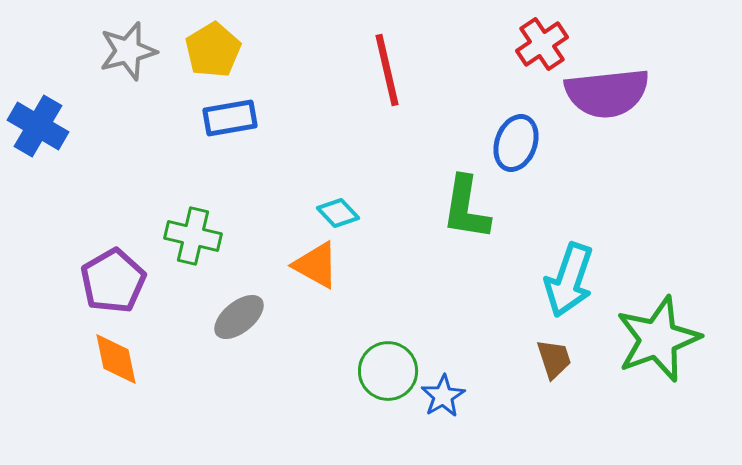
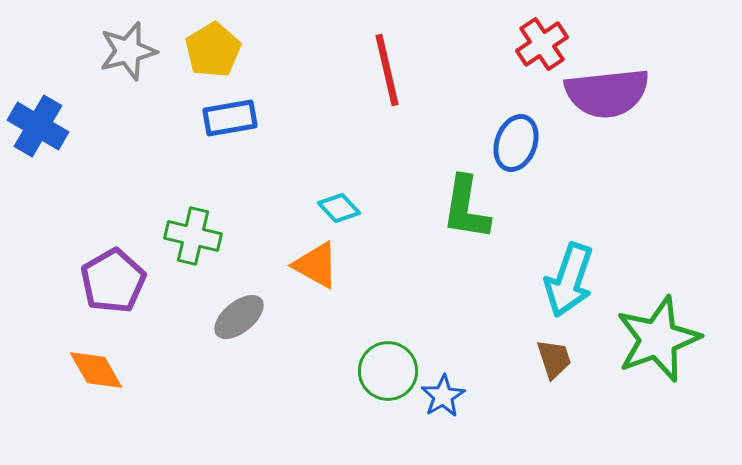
cyan diamond: moved 1 px right, 5 px up
orange diamond: moved 20 px left, 11 px down; rotated 18 degrees counterclockwise
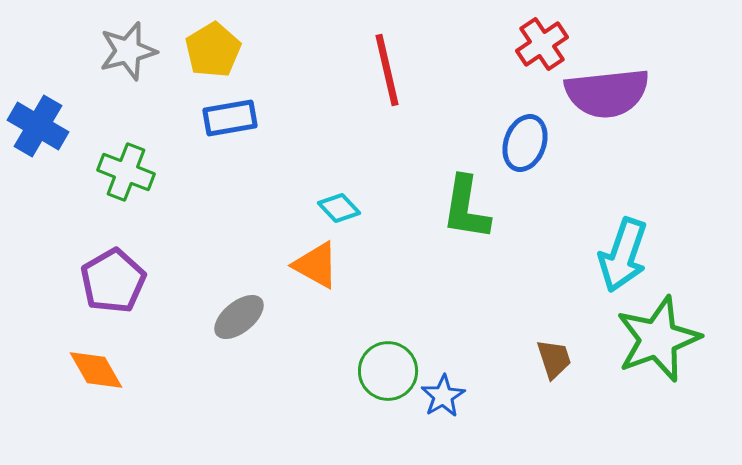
blue ellipse: moved 9 px right
green cross: moved 67 px left, 64 px up; rotated 8 degrees clockwise
cyan arrow: moved 54 px right, 25 px up
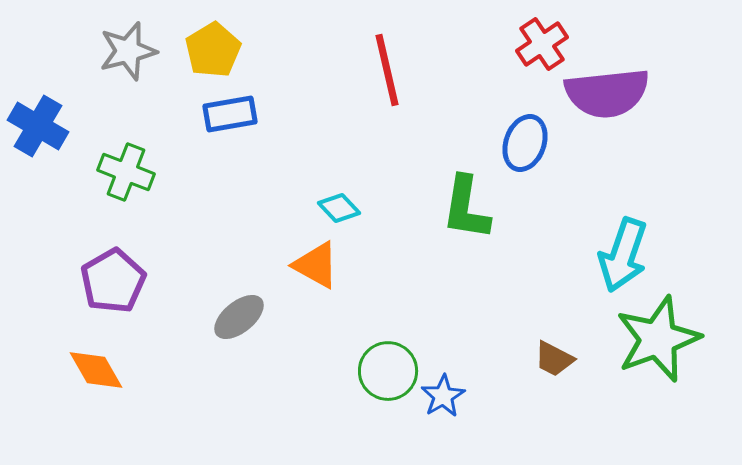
blue rectangle: moved 4 px up
brown trapezoid: rotated 135 degrees clockwise
